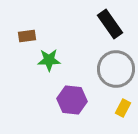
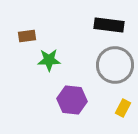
black rectangle: moved 1 px left, 1 px down; rotated 48 degrees counterclockwise
gray circle: moved 1 px left, 4 px up
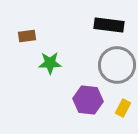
green star: moved 1 px right, 3 px down
gray circle: moved 2 px right
purple hexagon: moved 16 px right
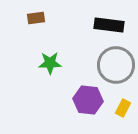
brown rectangle: moved 9 px right, 18 px up
gray circle: moved 1 px left
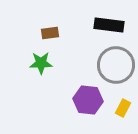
brown rectangle: moved 14 px right, 15 px down
green star: moved 9 px left
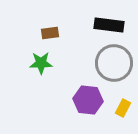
gray circle: moved 2 px left, 2 px up
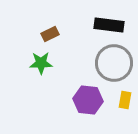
brown rectangle: moved 1 px down; rotated 18 degrees counterclockwise
yellow rectangle: moved 2 px right, 8 px up; rotated 18 degrees counterclockwise
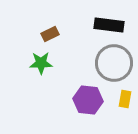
yellow rectangle: moved 1 px up
